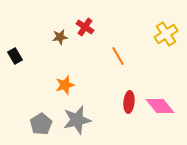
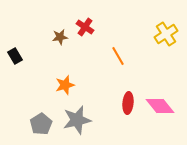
red ellipse: moved 1 px left, 1 px down
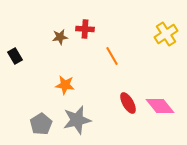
red cross: moved 2 px down; rotated 30 degrees counterclockwise
orange line: moved 6 px left
orange star: rotated 24 degrees clockwise
red ellipse: rotated 35 degrees counterclockwise
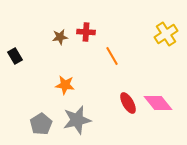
red cross: moved 1 px right, 3 px down
pink diamond: moved 2 px left, 3 px up
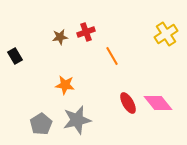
red cross: rotated 24 degrees counterclockwise
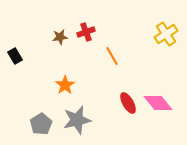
orange star: rotated 30 degrees clockwise
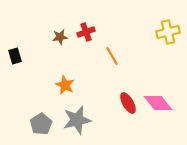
yellow cross: moved 2 px right, 2 px up; rotated 20 degrees clockwise
black rectangle: rotated 14 degrees clockwise
orange star: rotated 12 degrees counterclockwise
